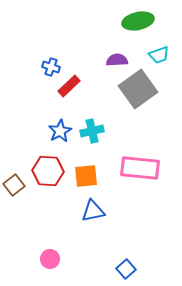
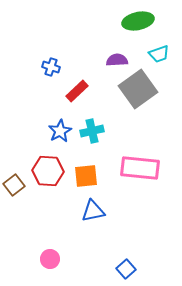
cyan trapezoid: moved 1 px up
red rectangle: moved 8 px right, 5 px down
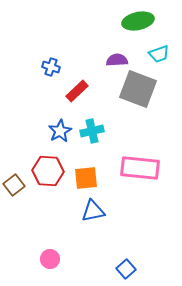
gray square: rotated 33 degrees counterclockwise
orange square: moved 2 px down
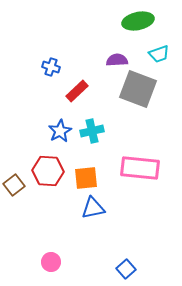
blue triangle: moved 3 px up
pink circle: moved 1 px right, 3 px down
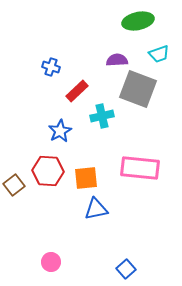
cyan cross: moved 10 px right, 15 px up
blue triangle: moved 3 px right, 1 px down
